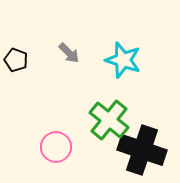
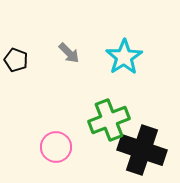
cyan star: moved 1 px right, 3 px up; rotated 21 degrees clockwise
green cross: rotated 30 degrees clockwise
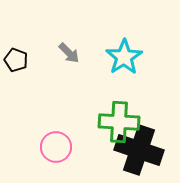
green cross: moved 10 px right, 2 px down; rotated 24 degrees clockwise
black cross: moved 3 px left
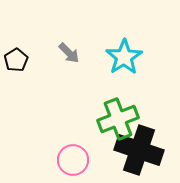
black pentagon: rotated 20 degrees clockwise
green cross: moved 1 px left, 3 px up; rotated 24 degrees counterclockwise
pink circle: moved 17 px right, 13 px down
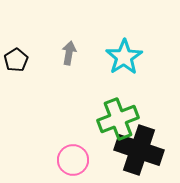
gray arrow: rotated 125 degrees counterclockwise
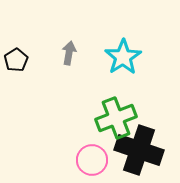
cyan star: moved 1 px left
green cross: moved 2 px left, 1 px up
pink circle: moved 19 px right
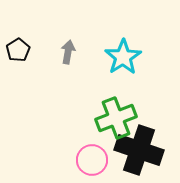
gray arrow: moved 1 px left, 1 px up
black pentagon: moved 2 px right, 10 px up
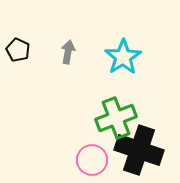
black pentagon: rotated 15 degrees counterclockwise
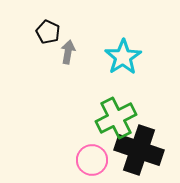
black pentagon: moved 30 px right, 18 px up
green cross: rotated 6 degrees counterclockwise
